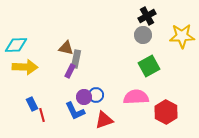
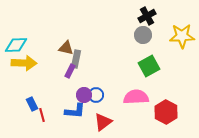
yellow arrow: moved 1 px left, 4 px up
purple circle: moved 2 px up
blue L-shape: rotated 60 degrees counterclockwise
red triangle: moved 1 px left, 2 px down; rotated 18 degrees counterclockwise
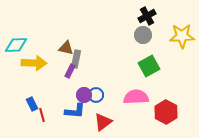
yellow arrow: moved 10 px right
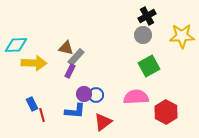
gray rectangle: moved 2 px up; rotated 30 degrees clockwise
purple circle: moved 1 px up
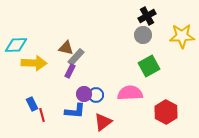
pink semicircle: moved 6 px left, 4 px up
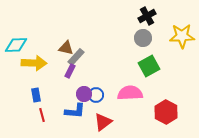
gray circle: moved 3 px down
blue rectangle: moved 4 px right, 9 px up; rotated 16 degrees clockwise
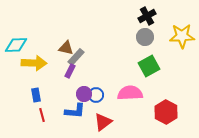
gray circle: moved 2 px right, 1 px up
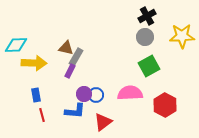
gray rectangle: rotated 12 degrees counterclockwise
red hexagon: moved 1 px left, 7 px up
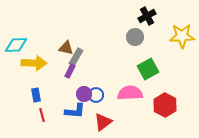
gray circle: moved 10 px left
green square: moved 1 px left, 3 px down
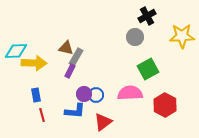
cyan diamond: moved 6 px down
